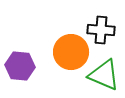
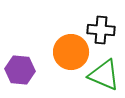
purple hexagon: moved 4 px down
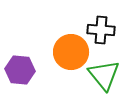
green triangle: rotated 28 degrees clockwise
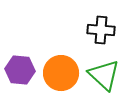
orange circle: moved 10 px left, 21 px down
green triangle: rotated 8 degrees counterclockwise
